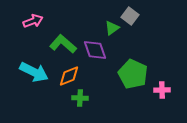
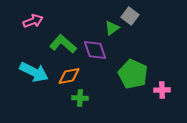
orange diamond: rotated 10 degrees clockwise
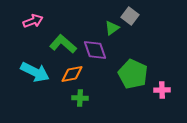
cyan arrow: moved 1 px right
orange diamond: moved 3 px right, 2 px up
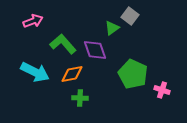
green L-shape: rotated 8 degrees clockwise
pink cross: rotated 21 degrees clockwise
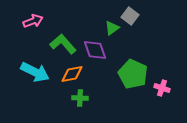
pink cross: moved 2 px up
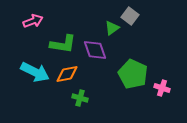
green L-shape: rotated 140 degrees clockwise
orange diamond: moved 5 px left
green cross: rotated 14 degrees clockwise
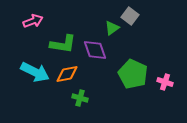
pink cross: moved 3 px right, 6 px up
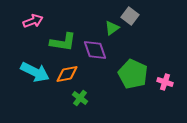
green L-shape: moved 2 px up
green cross: rotated 21 degrees clockwise
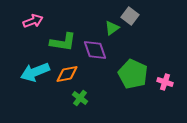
cyan arrow: rotated 132 degrees clockwise
